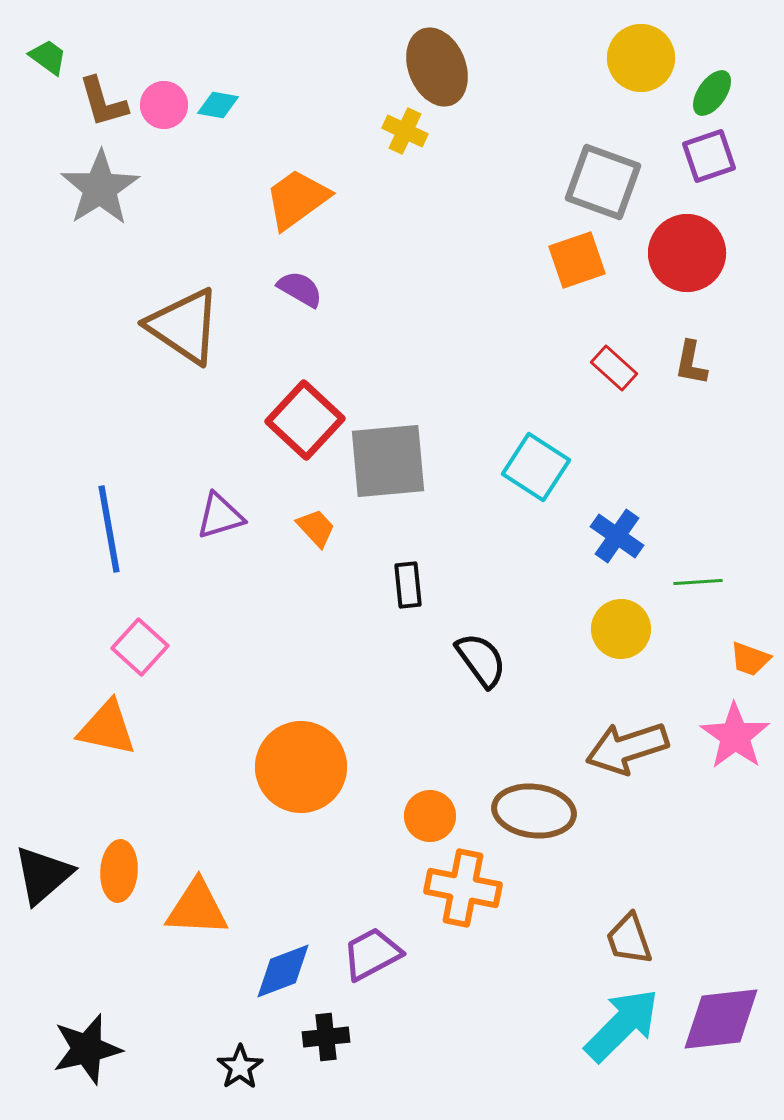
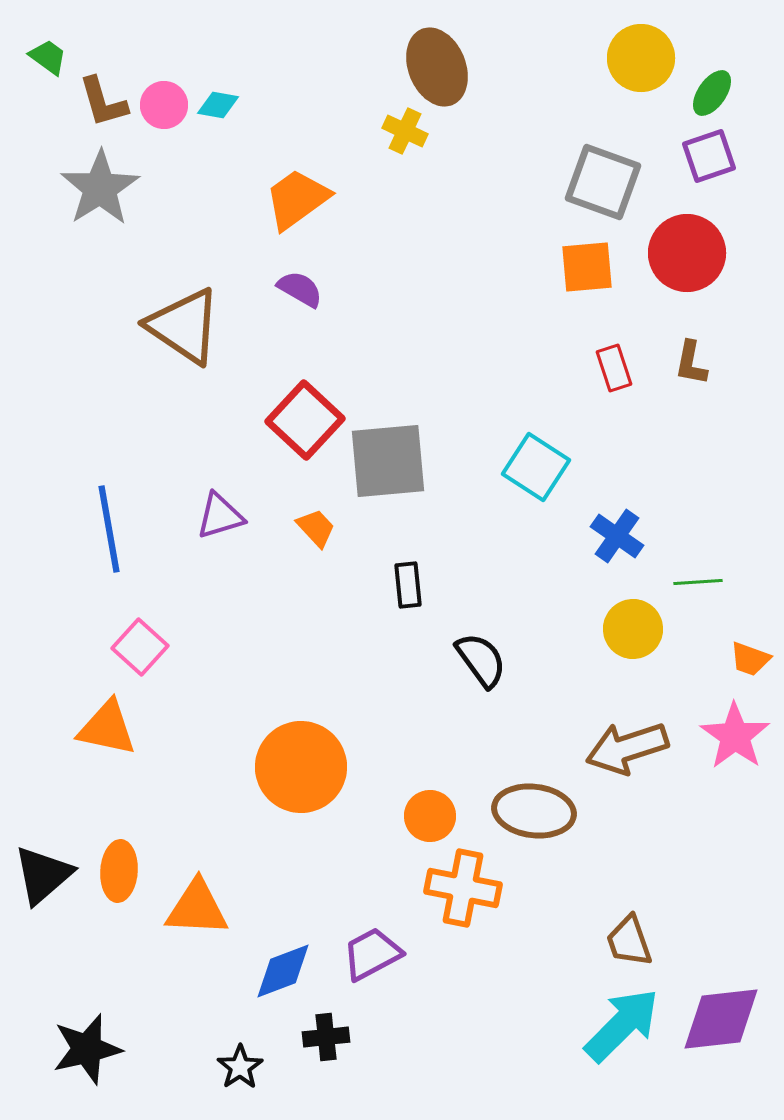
orange square at (577, 260): moved 10 px right, 7 px down; rotated 14 degrees clockwise
red rectangle at (614, 368): rotated 30 degrees clockwise
yellow circle at (621, 629): moved 12 px right
brown trapezoid at (629, 939): moved 2 px down
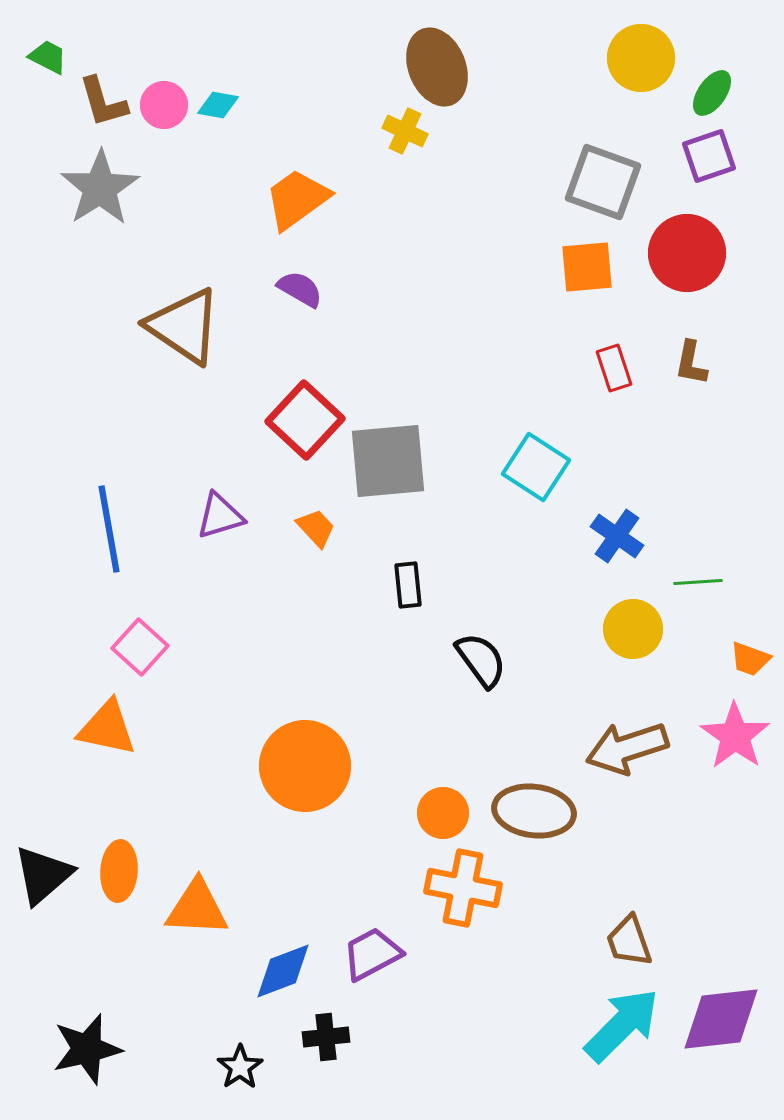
green trapezoid at (48, 57): rotated 9 degrees counterclockwise
orange circle at (301, 767): moved 4 px right, 1 px up
orange circle at (430, 816): moved 13 px right, 3 px up
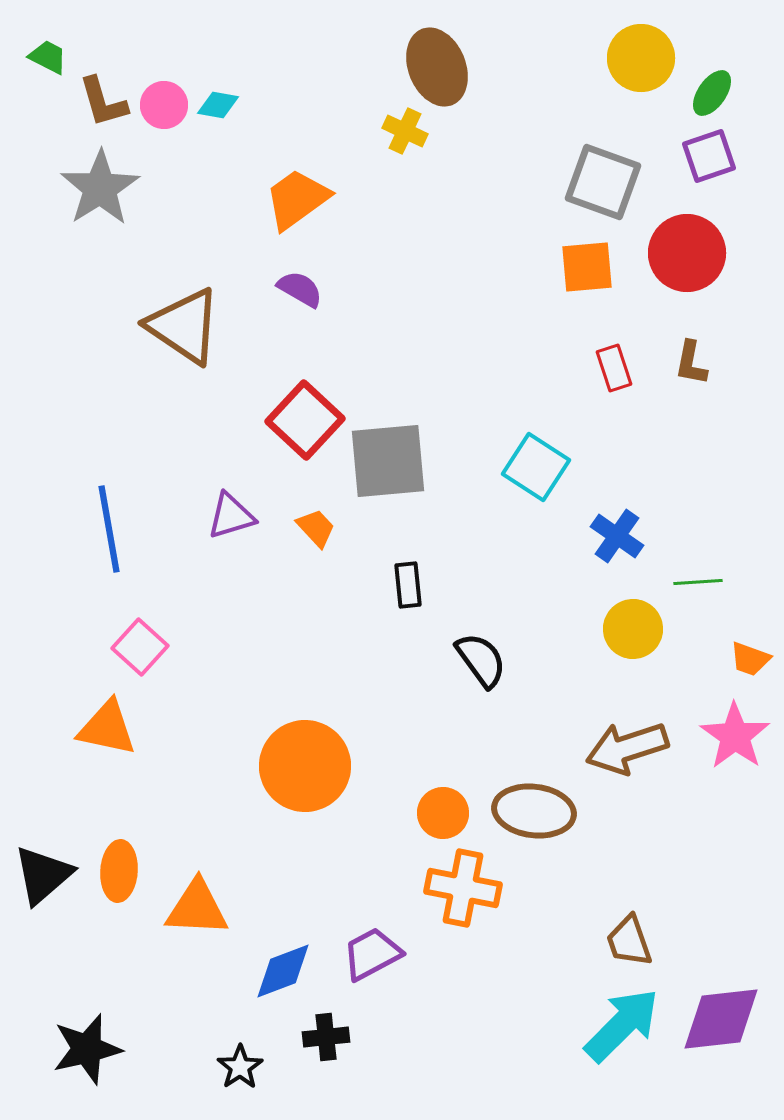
purple triangle at (220, 516): moved 11 px right
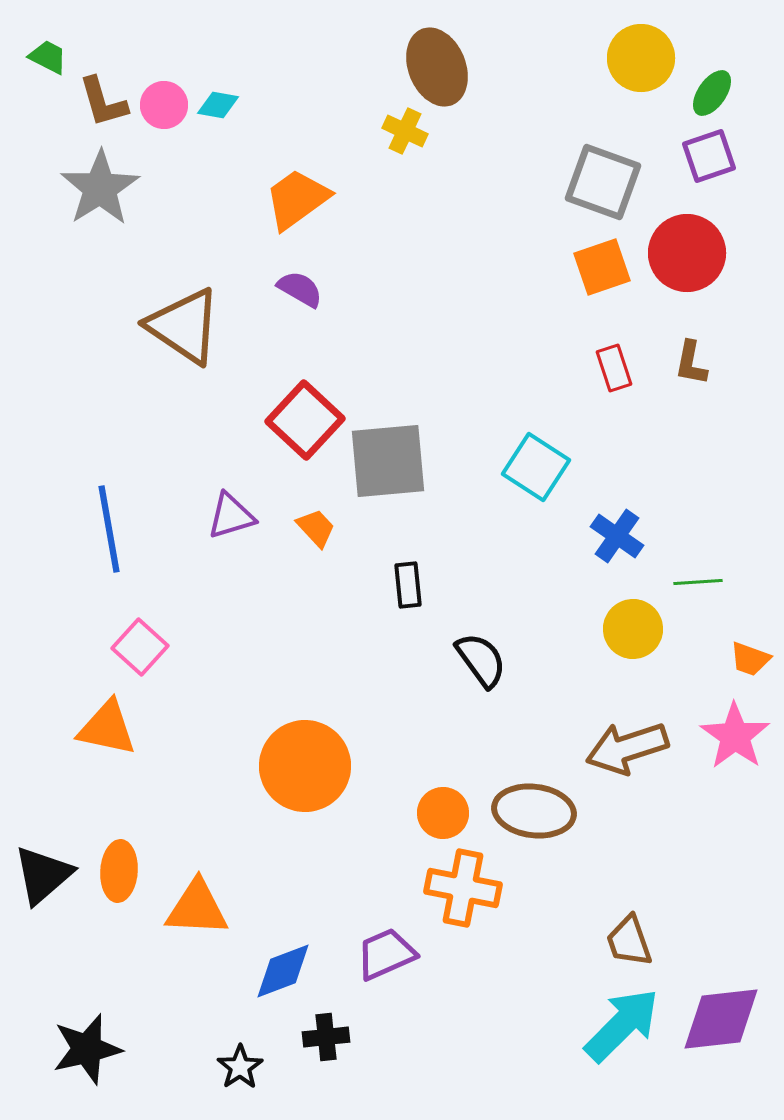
orange square at (587, 267): moved 15 px right; rotated 14 degrees counterclockwise
purple trapezoid at (372, 954): moved 14 px right; rotated 4 degrees clockwise
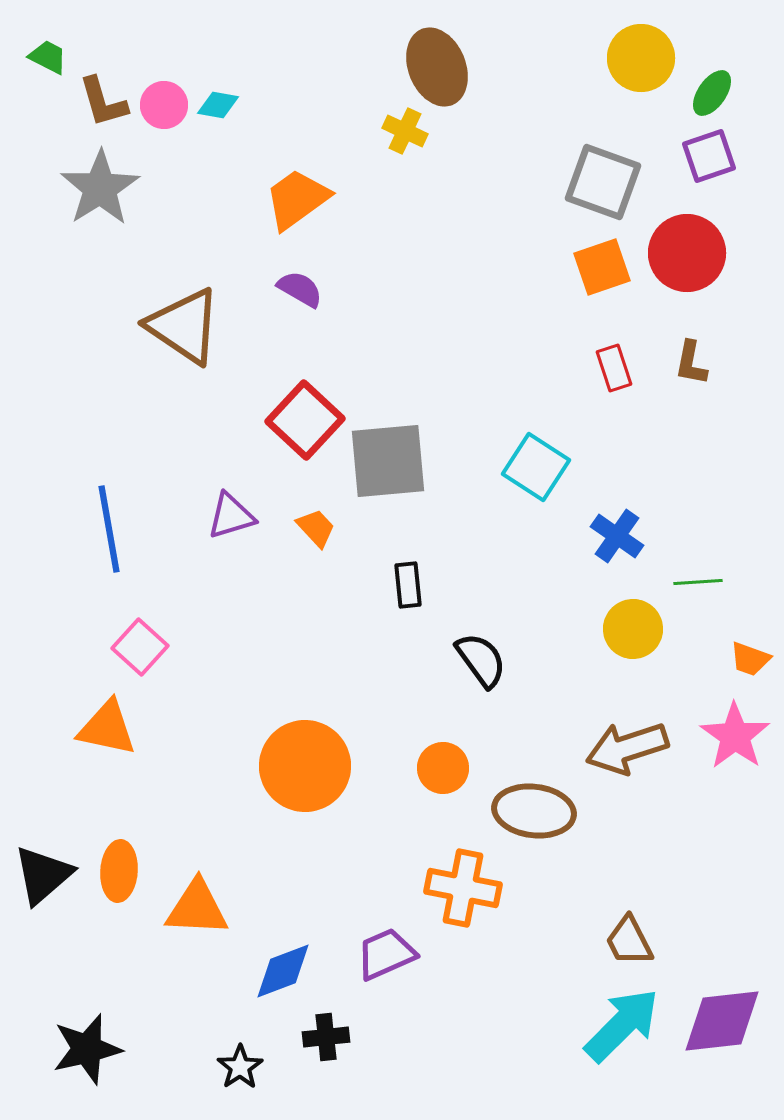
orange circle at (443, 813): moved 45 px up
brown trapezoid at (629, 941): rotated 8 degrees counterclockwise
purple diamond at (721, 1019): moved 1 px right, 2 px down
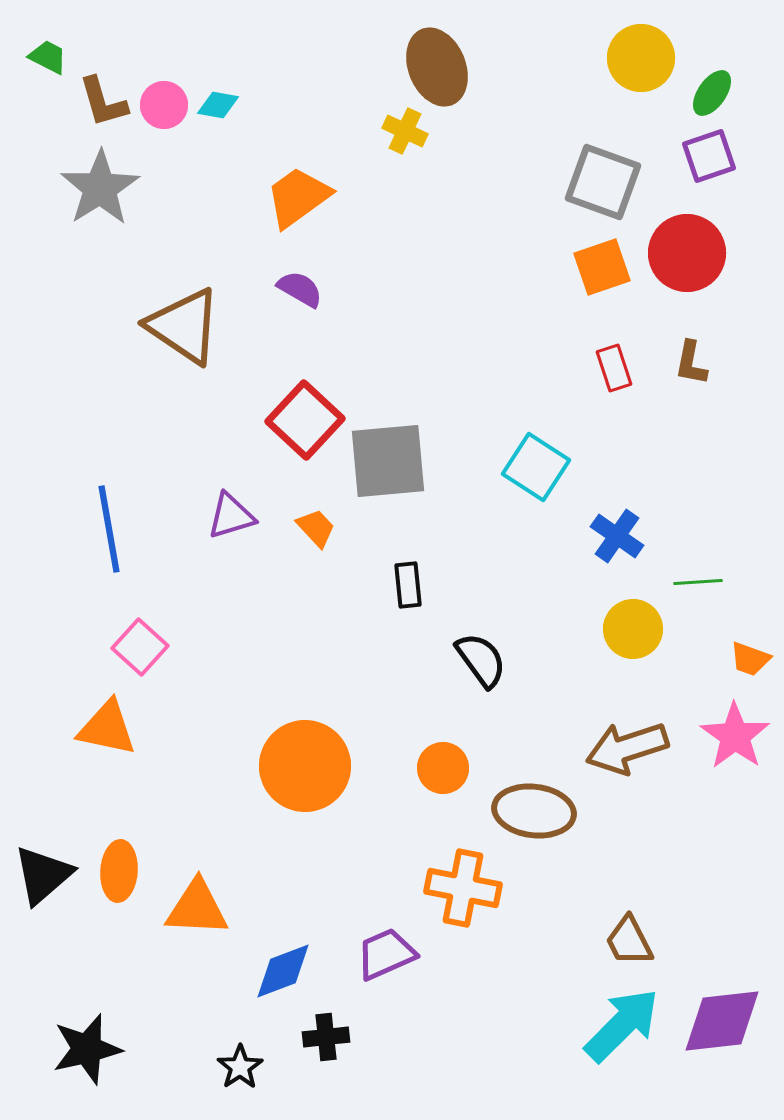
orange trapezoid at (297, 199): moved 1 px right, 2 px up
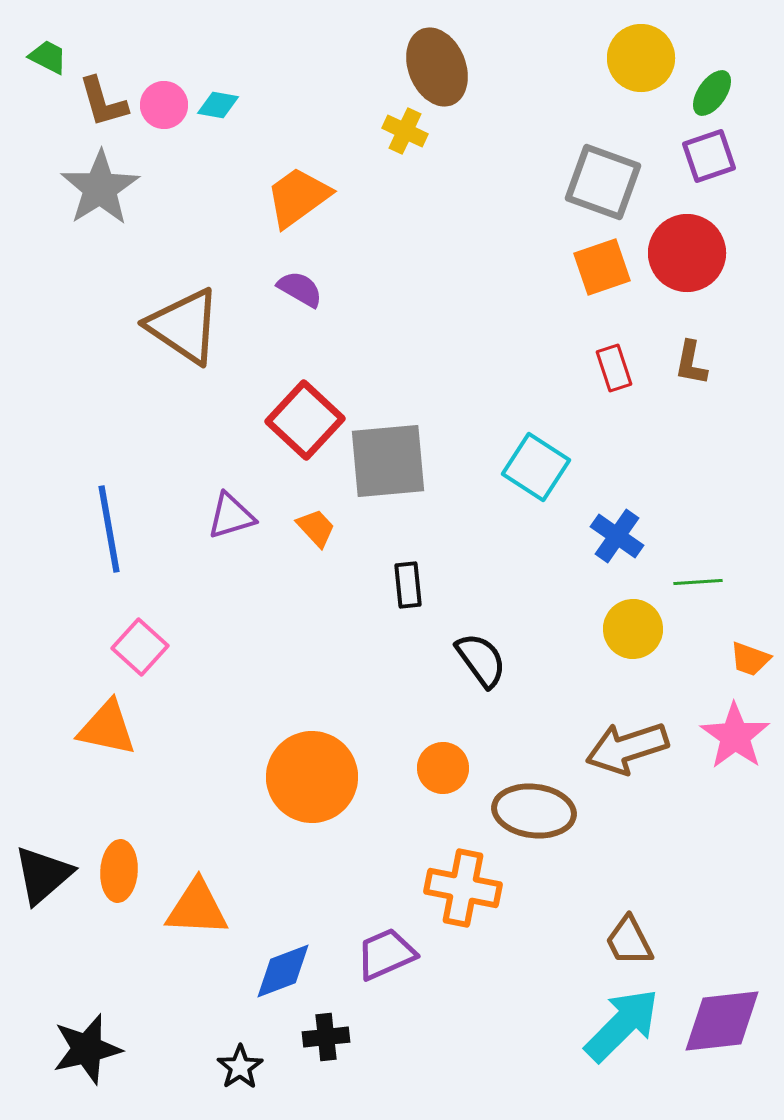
orange circle at (305, 766): moved 7 px right, 11 px down
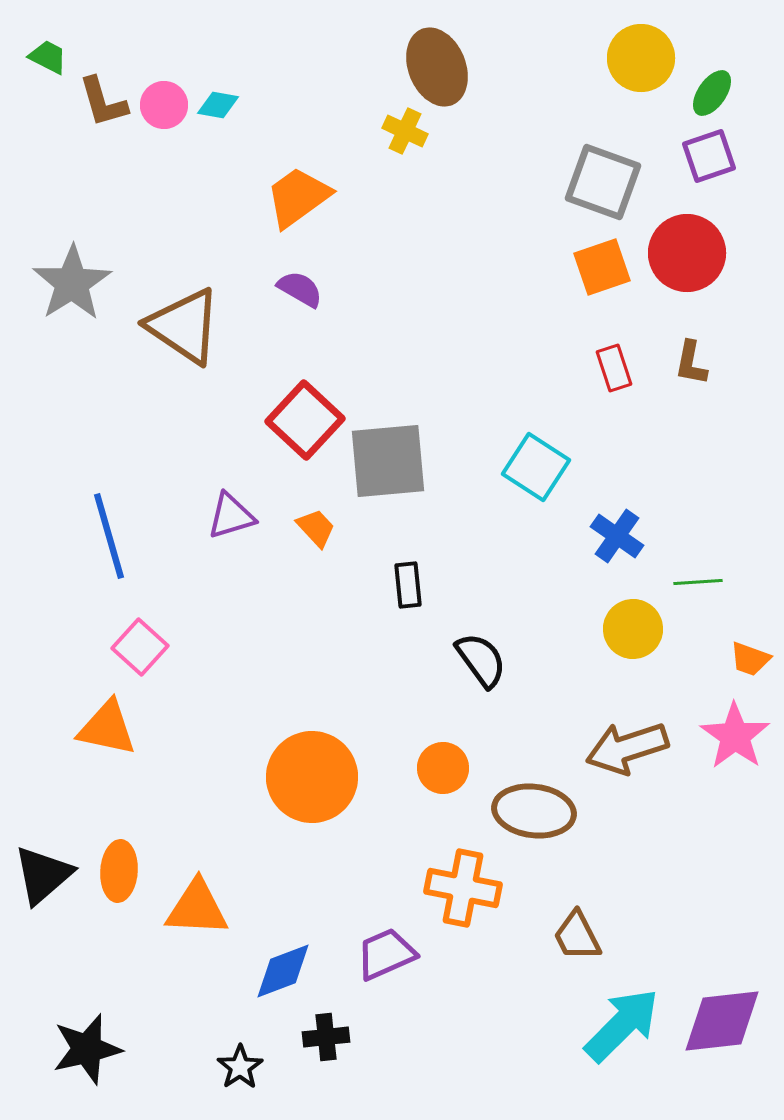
gray star at (100, 188): moved 28 px left, 95 px down
blue line at (109, 529): moved 7 px down; rotated 6 degrees counterclockwise
brown trapezoid at (629, 941): moved 52 px left, 5 px up
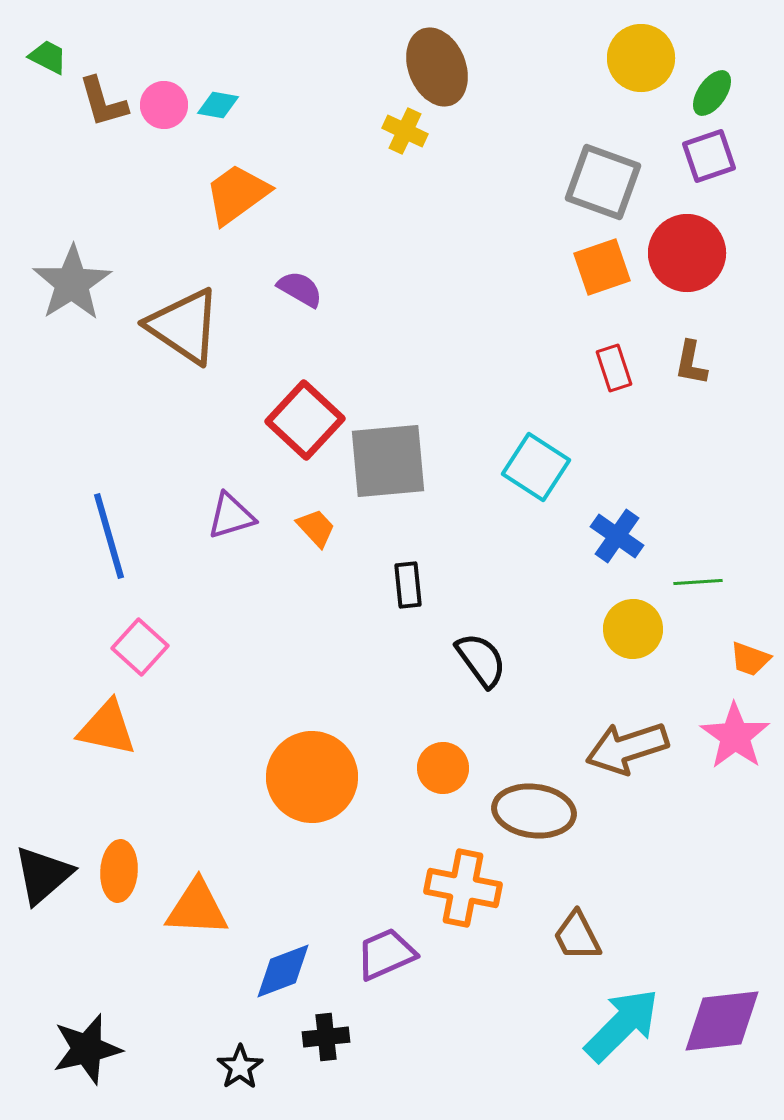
orange trapezoid at (298, 197): moved 61 px left, 3 px up
